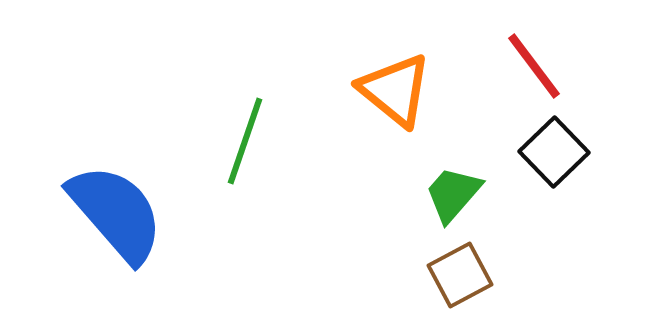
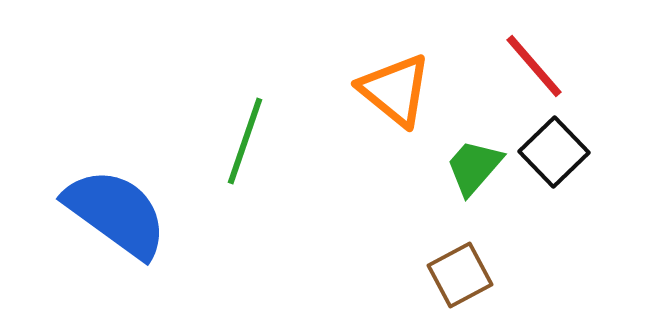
red line: rotated 4 degrees counterclockwise
green trapezoid: moved 21 px right, 27 px up
blue semicircle: rotated 13 degrees counterclockwise
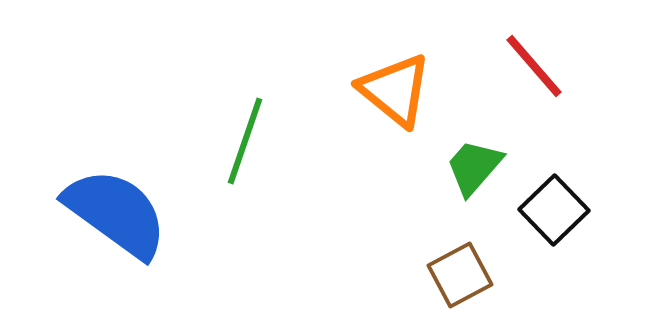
black square: moved 58 px down
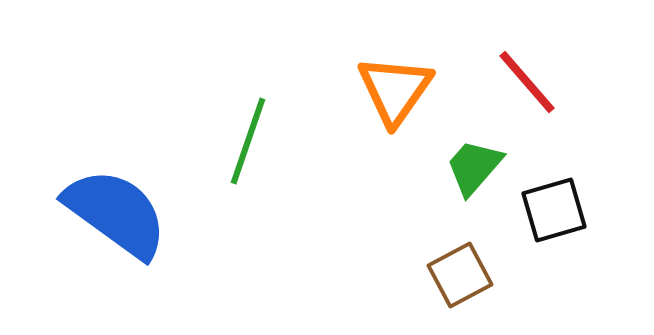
red line: moved 7 px left, 16 px down
orange triangle: rotated 26 degrees clockwise
green line: moved 3 px right
black square: rotated 28 degrees clockwise
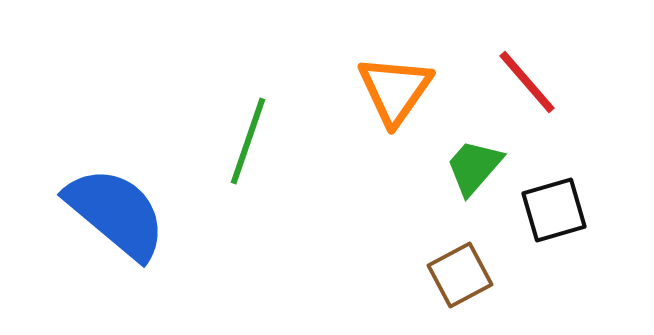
blue semicircle: rotated 4 degrees clockwise
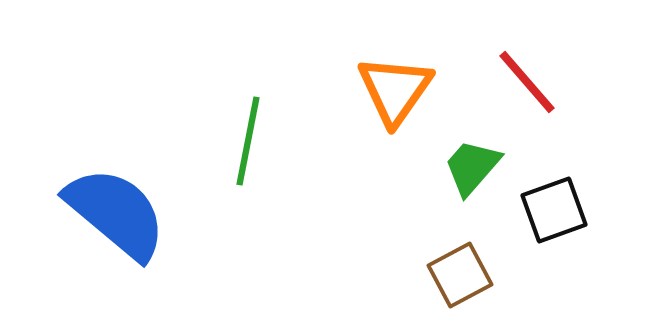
green line: rotated 8 degrees counterclockwise
green trapezoid: moved 2 px left
black square: rotated 4 degrees counterclockwise
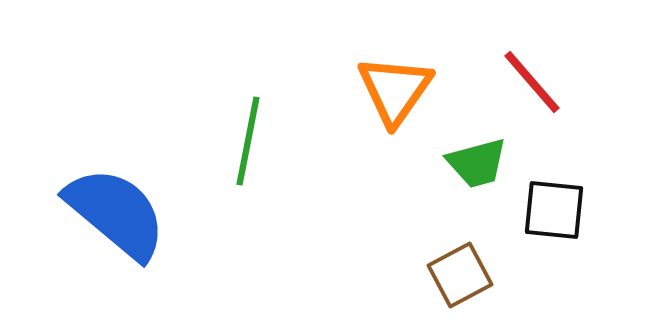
red line: moved 5 px right
green trapezoid: moved 5 px right, 4 px up; rotated 146 degrees counterclockwise
black square: rotated 26 degrees clockwise
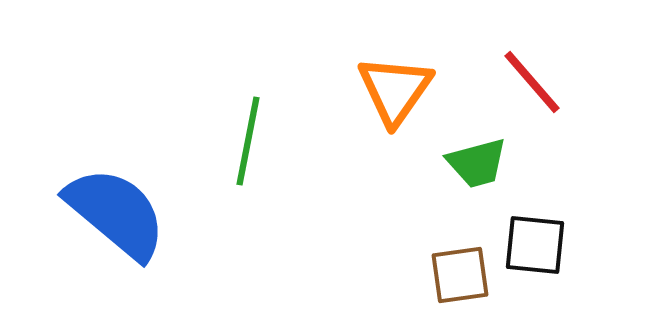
black square: moved 19 px left, 35 px down
brown square: rotated 20 degrees clockwise
